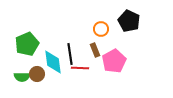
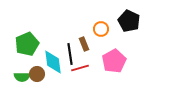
brown rectangle: moved 11 px left, 6 px up
red line: rotated 18 degrees counterclockwise
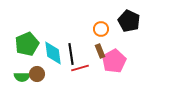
brown rectangle: moved 16 px right, 7 px down
black line: moved 1 px right
cyan diamond: moved 9 px up
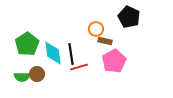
black pentagon: moved 4 px up
orange circle: moved 5 px left
green pentagon: rotated 10 degrees counterclockwise
brown rectangle: moved 5 px right, 10 px up; rotated 56 degrees counterclockwise
red line: moved 1 px left, 1 px up
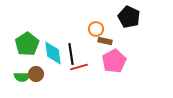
brown circle: moved 1 px left
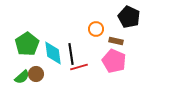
brown rectangle: moved 11 px right
pink pentagon: rotated 20 degrees counterclockwise
green semicircle: rotated 42 degrees counterclockwise
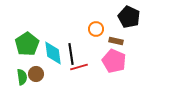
green semicircle: rotated 56 degrees counterclockwise
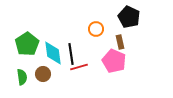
brown rectangle: moved 4 px right, 1 px down; rotated 64 degrees clockwise
brown circle: moved 7 px right
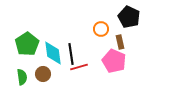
orange circle: moved 5 px right
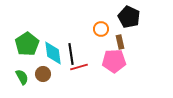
pink pentagon: rotated 25 degrees counterclockwise
green semicircle: rotated 21 degrees counterclockwise
